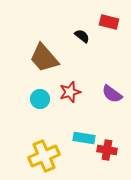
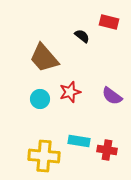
purple semicircle: moved 2 px down
cyan rectangle: moved 5 px left, 3 px down
yellow cross: rotated 28 degrees clockwise
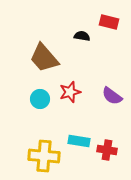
black semicircle: rotated 28 degrees counterclockwise
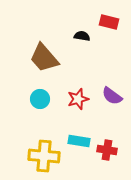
red star: moved 8 px right, 7 px down
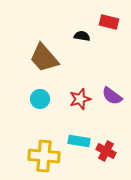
red star: moved 2 px right
red cross: moved 1 px left, 1 px down; rotated 18 degrees clockwise
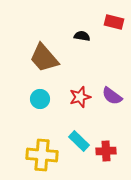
red rectangle: moved 5 px right
red star: moved 2 px up
cyan rectangle: rotated 35 degrees clockwise
red cross: rotated 30 degrees counterclockwise
yellow cross: moved 2 px left, 1 px up
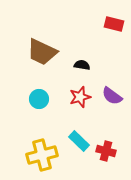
red rectangle: moved 2 px down
black semicircle: moved 29 px down
brown trapezoid: moved 2 px left, 6 px up; rotated 24 degrees counterclockwise
cyan circle: moved 1 px left
red cross: rotated 18 degrees clockwise
yellow cross: rotated 20 degrees counterclockwise
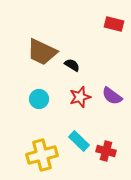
black semicircle: moved 10 px left; rotated 21 degrees clockwise
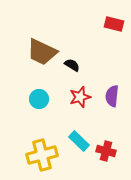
purple semicircle: rotated 60 degrees clockwise
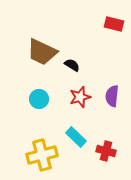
cyan rectangle: moved 3 px left, 4 px up
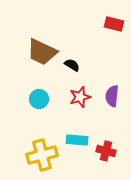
cyan rectangle: moved 1 px right, 3 px down; rotated 40 degrees counterclockwise
